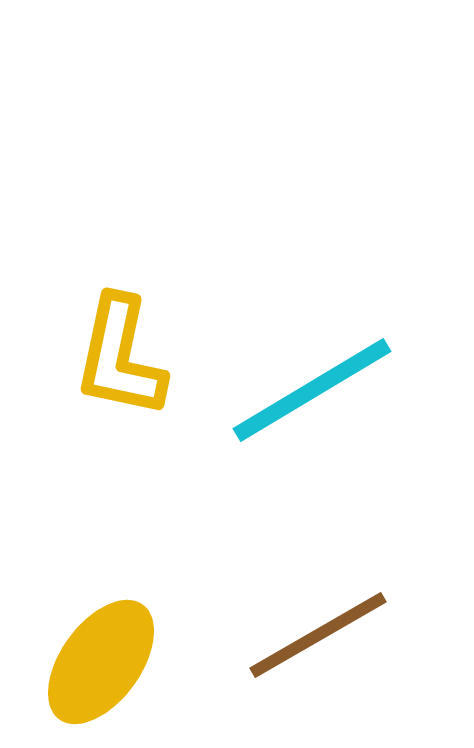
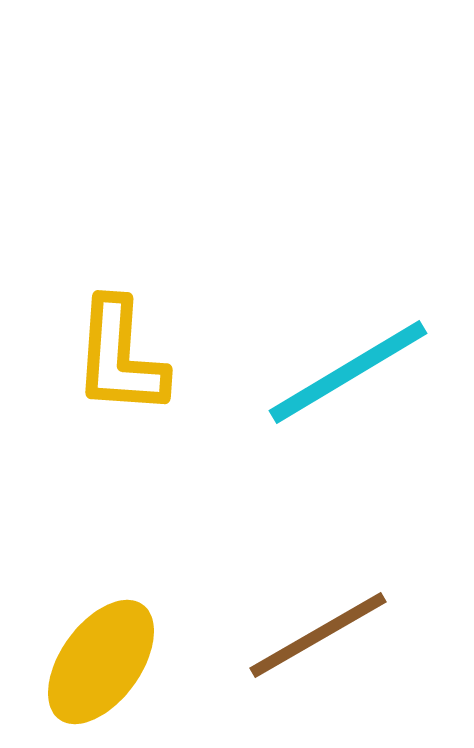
yellow L-shape: rotated 8 degrees counterclockwise
cyan line: moved 36 px right, 18 px up
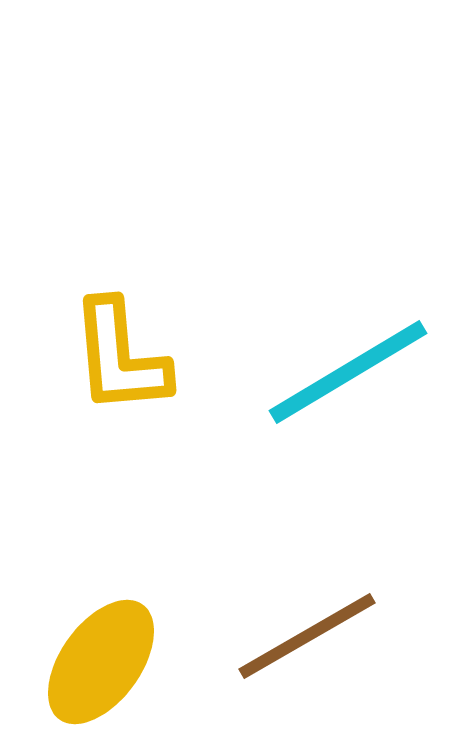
yellow L-shape: rotated 9 degrees counterclockwise
brown line: moved 11 px left, 1 px down
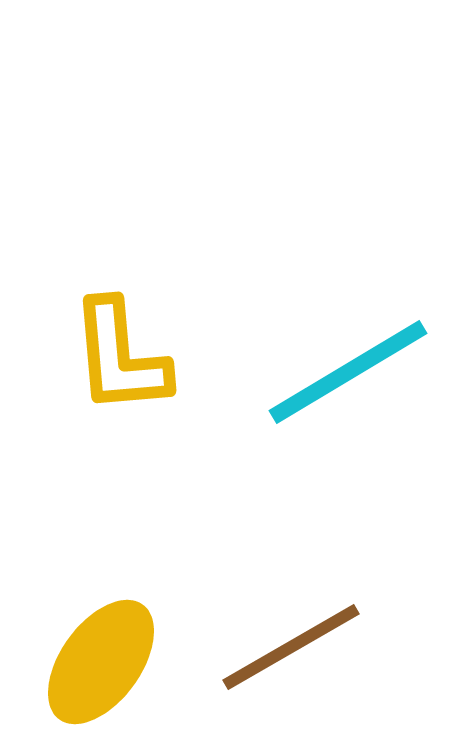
brown line: moved 16 px left, 11 px down
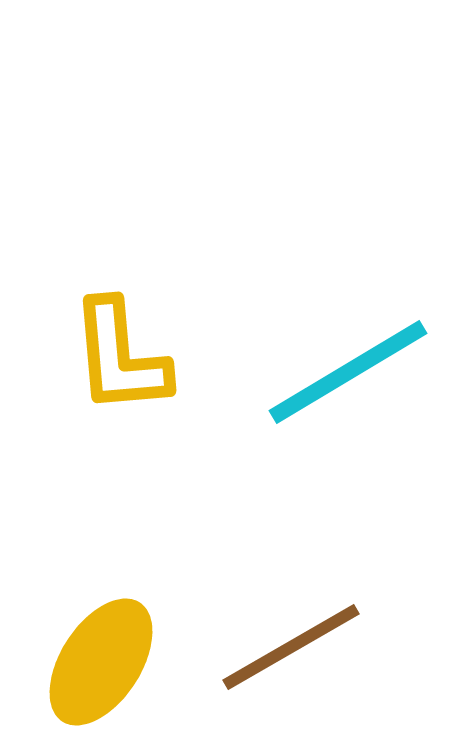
yellow ellipse: rotated 3 degrees counterclockwise
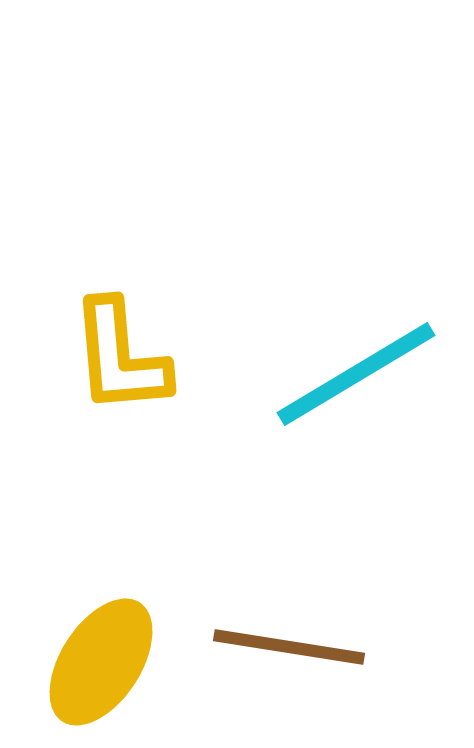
cyan line: moved 8 px right, 2 px down
brown line: moved 2 px left; rotated 39 degrees clockwise
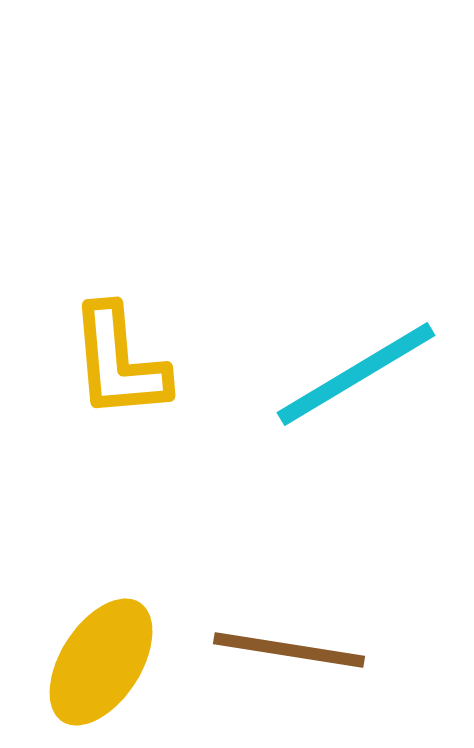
yellow L-shape: moved 1 px left, 5 px down
brown line: moved 3 px down
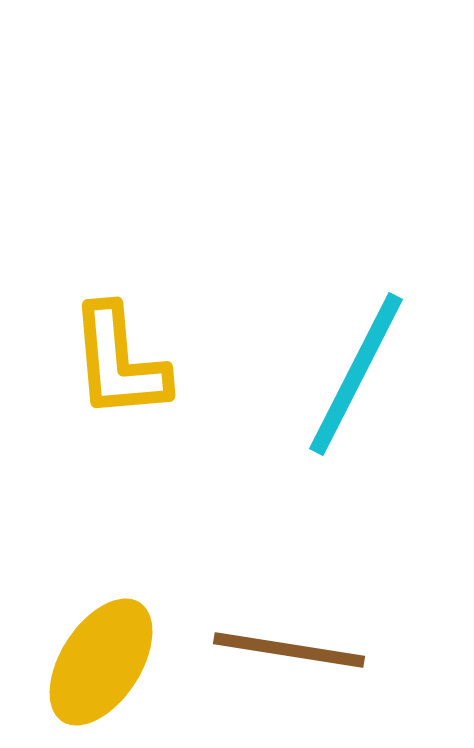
cyan line: rotated 32 degrees counterclockwise
